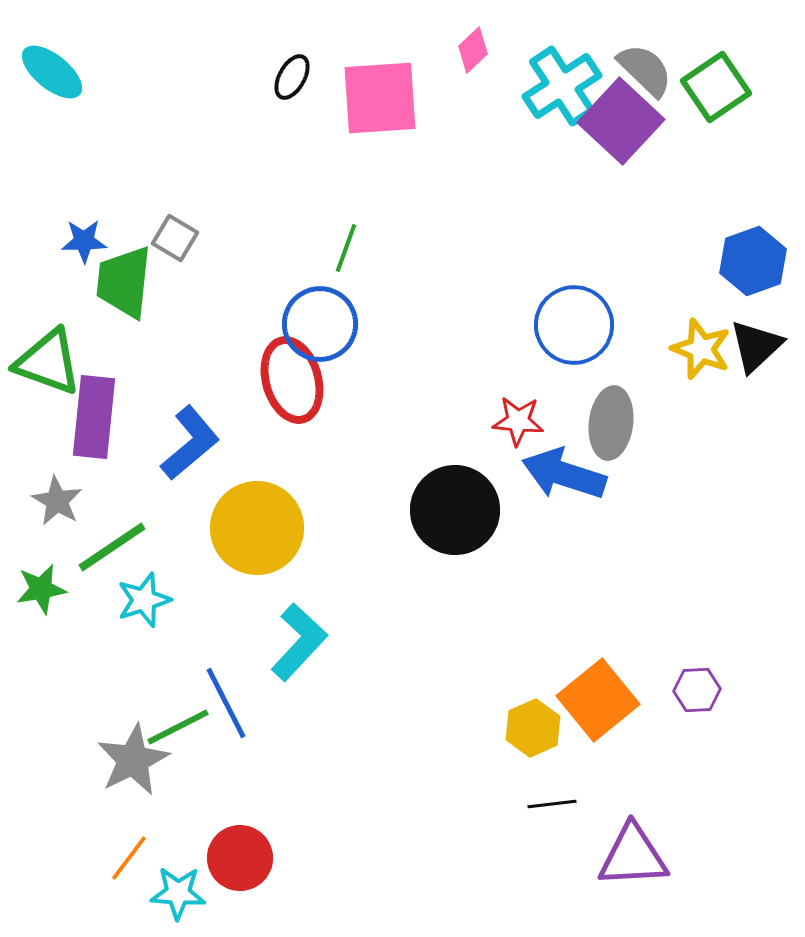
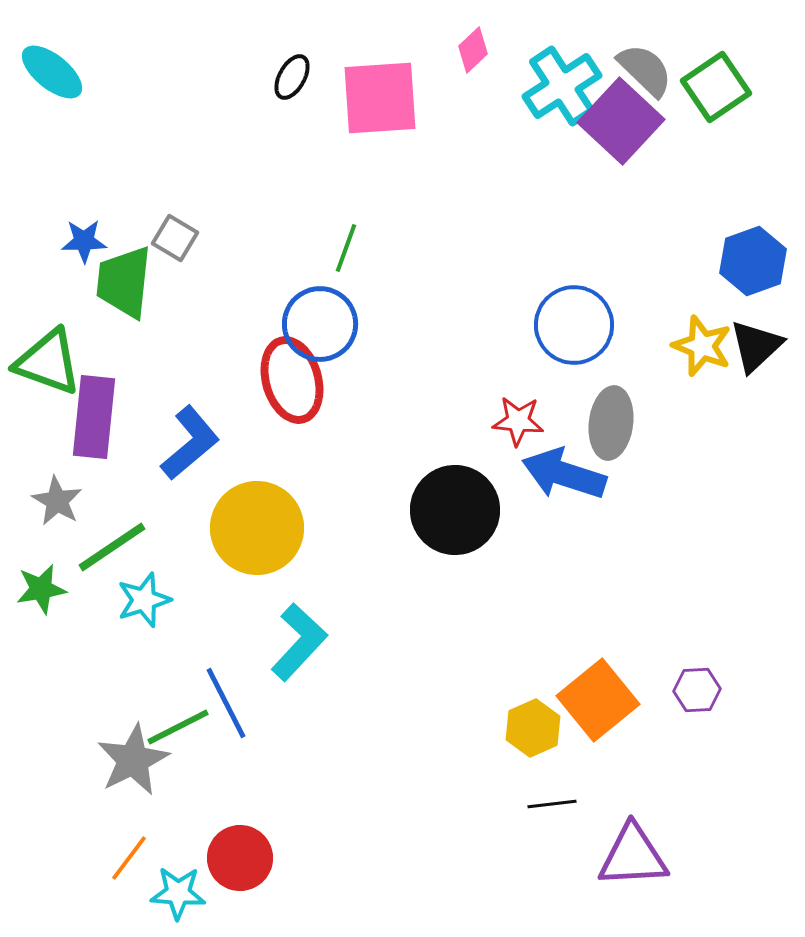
yellow star at (701, 349): moved 1 px right, 3 px up
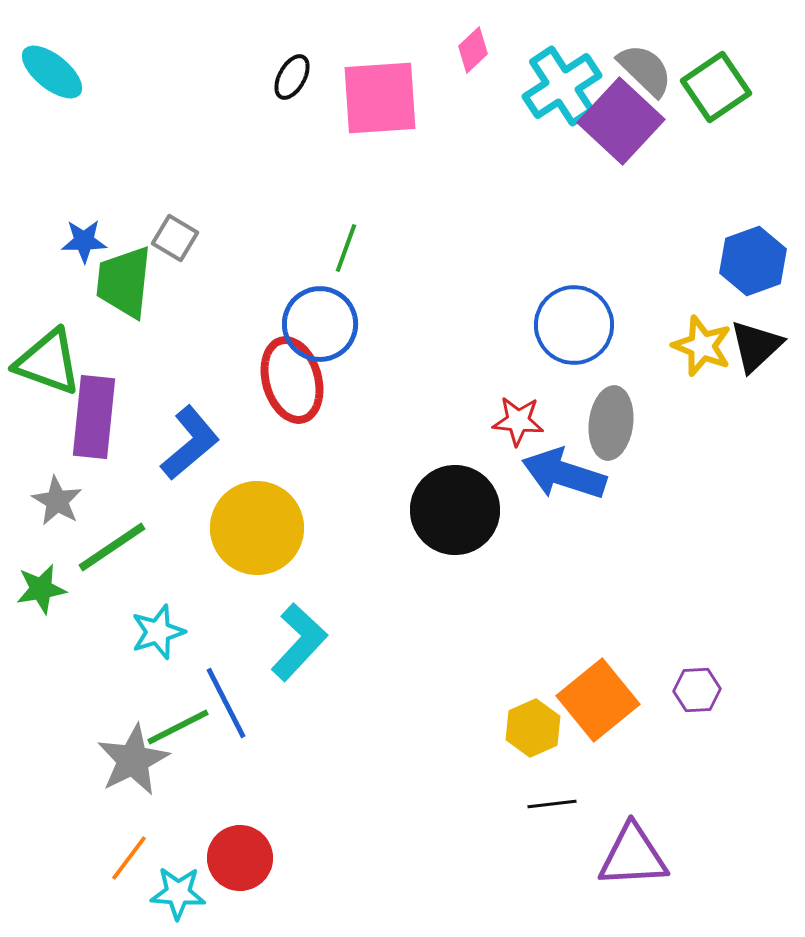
cyan star at (144, 600): moved 14 px right, 32 px down
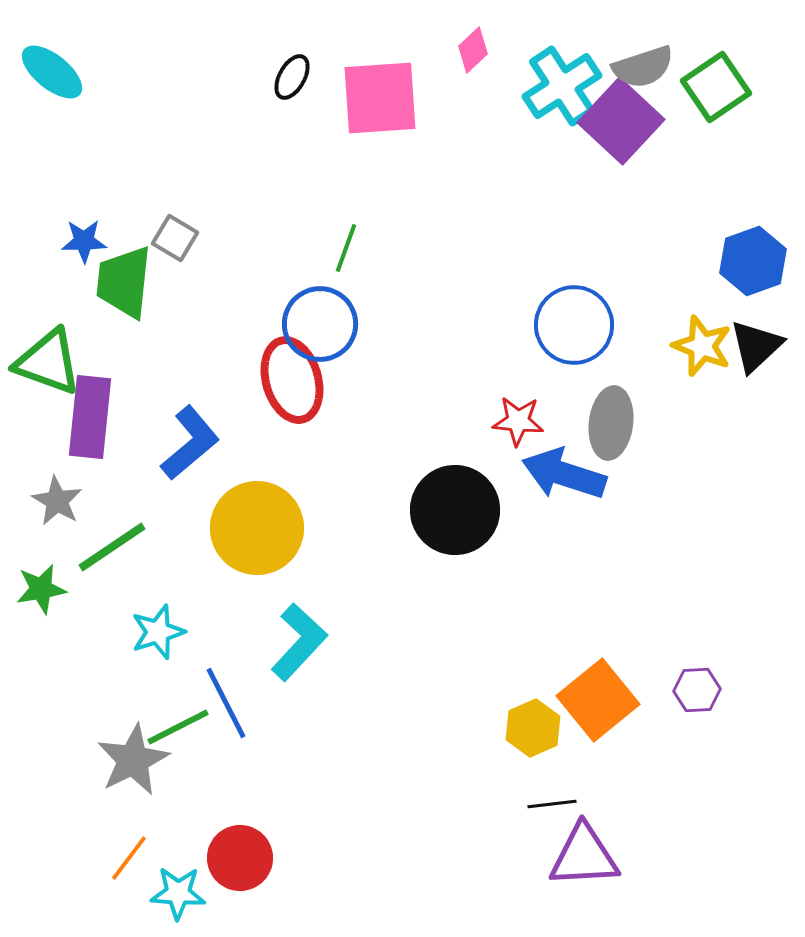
gray semicircle at (645, 70): moved 2 px left, 3 px up; rotated 118 degrees clockwise
purple rectangle at (94, 417): moved 4 px left
purple triangle at (633, 856): moved 49 px left
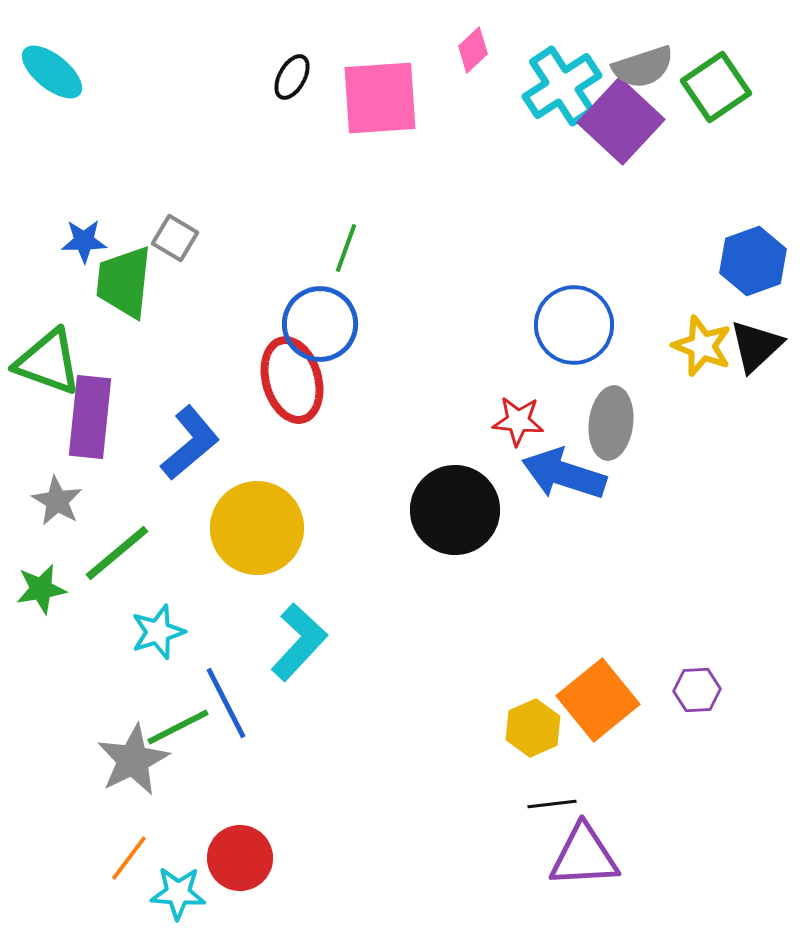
green line at (112, 547): moved 5 px right, 6 px down; rotated 6 degrees counterclockwise
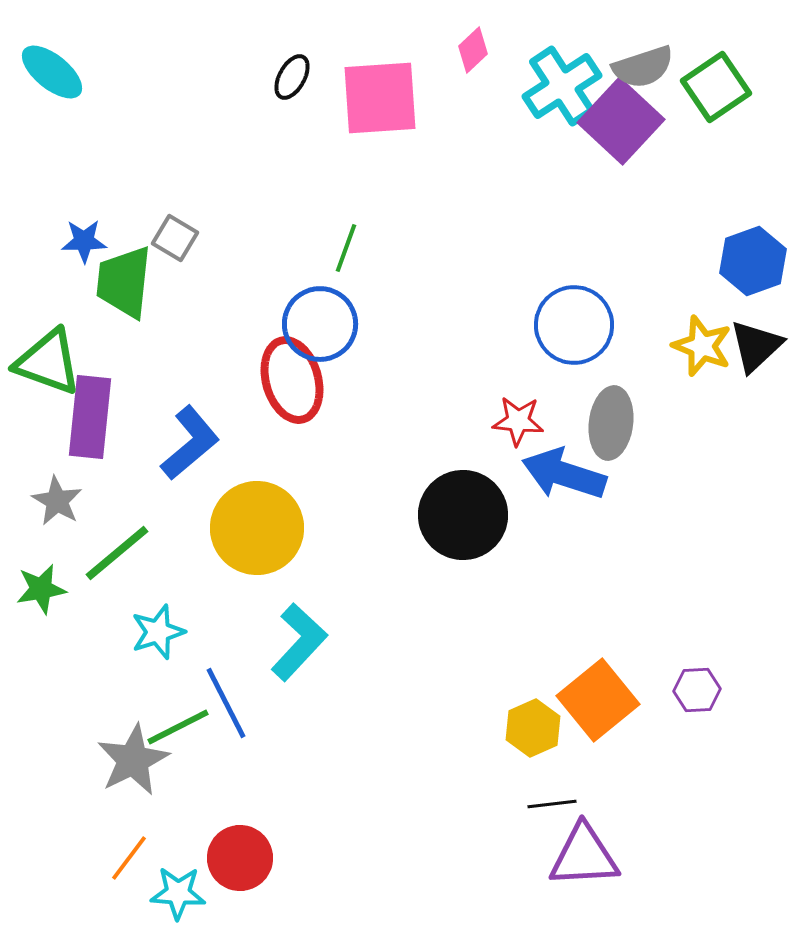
black circle at (455, 510): moved 8 px right, 5 px down
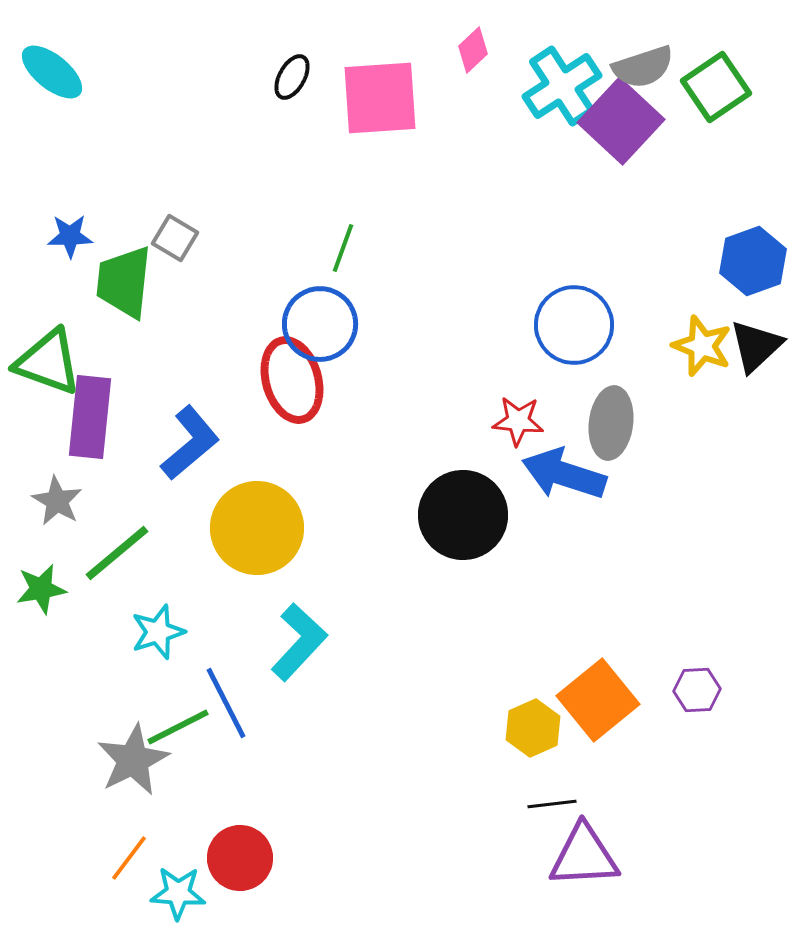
blue star at (84, 241): moved 14 px left, 5 px up
green line at (346, 248): moved 3 px left
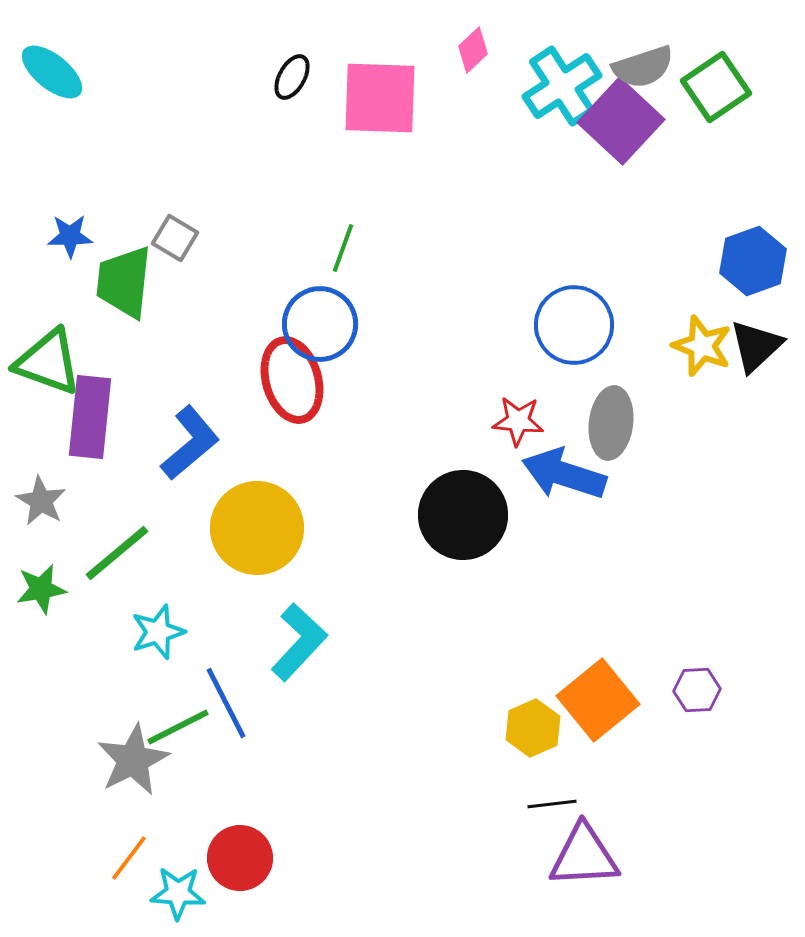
pink square at (380, 98): rotated 6 degrees clockwise
gray star at (57, 501): moved 16 px left
